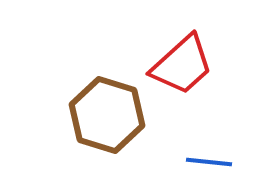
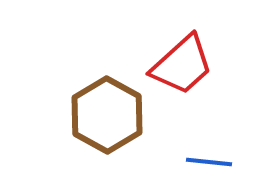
brown hexagon: rotated 12 degrees clockwise
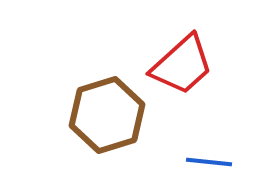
brown hexagon: rotated 14 degrees clockwise
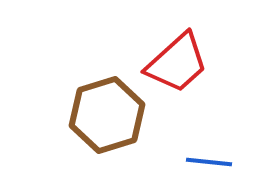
red trapezoid: moved 5 px left, 2 px up
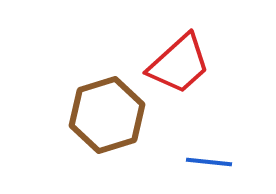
red trapezoid: moved 2 px right, 1 px down
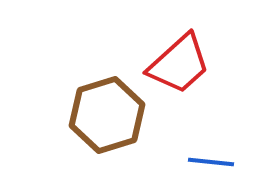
blue line: moved 2 px right
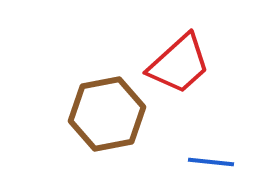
brown hexagon: moved 1 px up; rotated 6 degrees clockwise
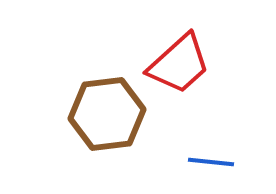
brown hexagon: rotated 4 degrees clockwise
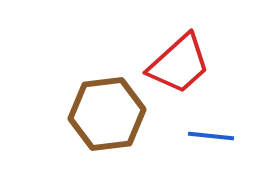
blue line: moved 26 px up
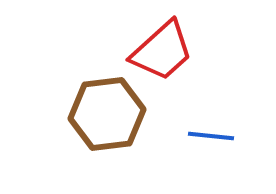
red trapezoid: moved 17 px left, 13 px up
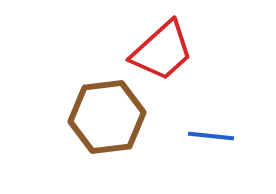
brown hexagon: moved 3 px down
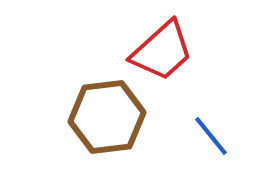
blue line: rotated 45 degrees clockwise
